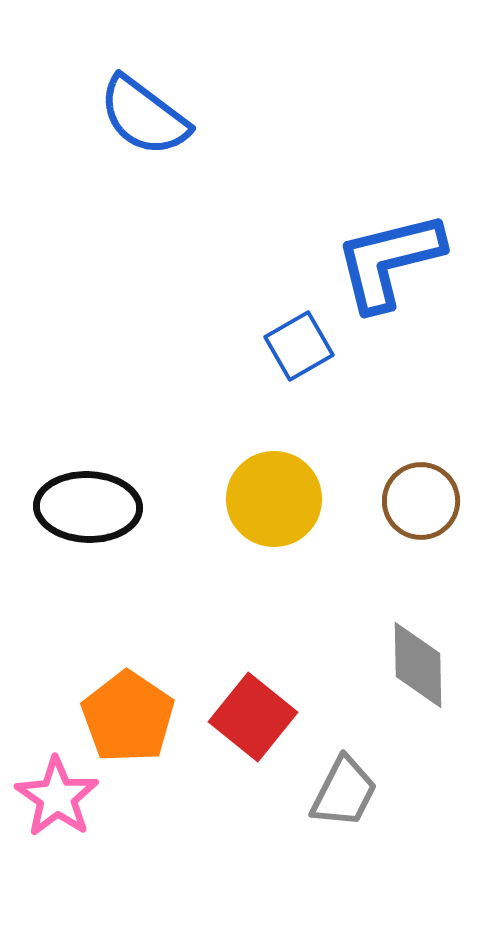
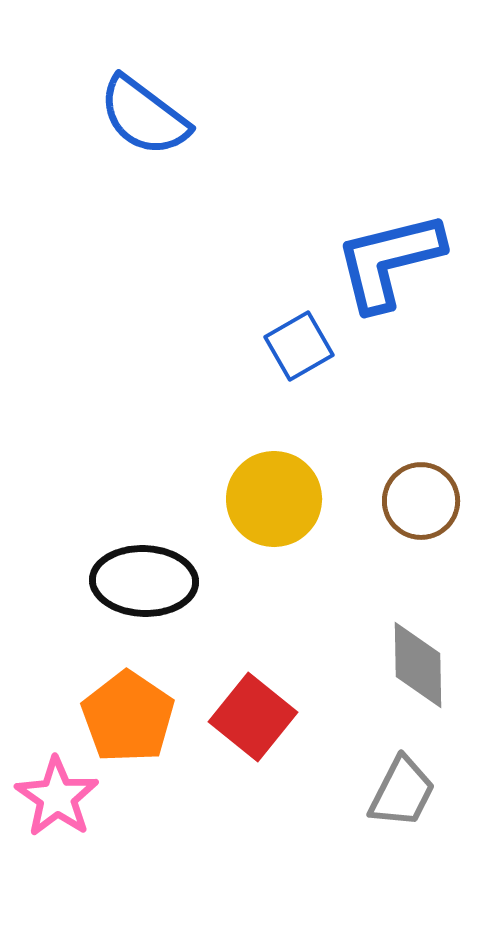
black ellipse: moved 56 px right, 74 px down
gray trapezoid: moved 58 px right
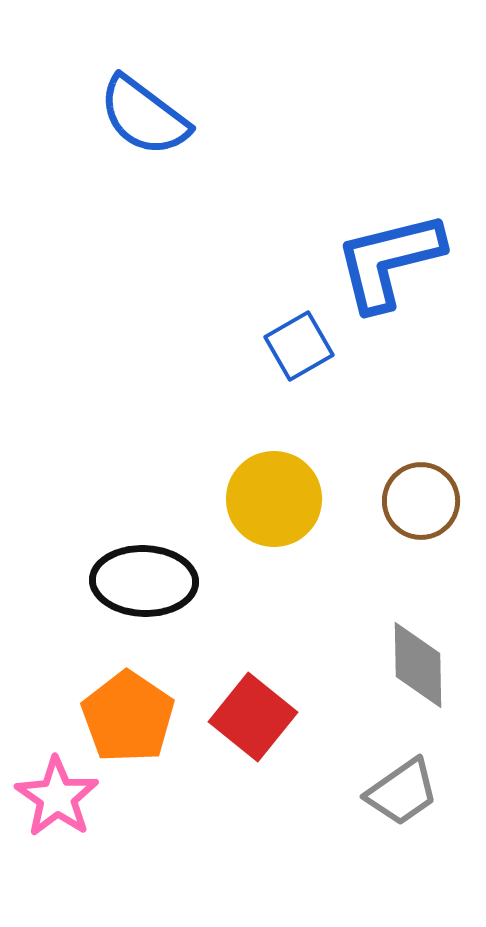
gray trapezoid: rotated 28 degrees clockwise
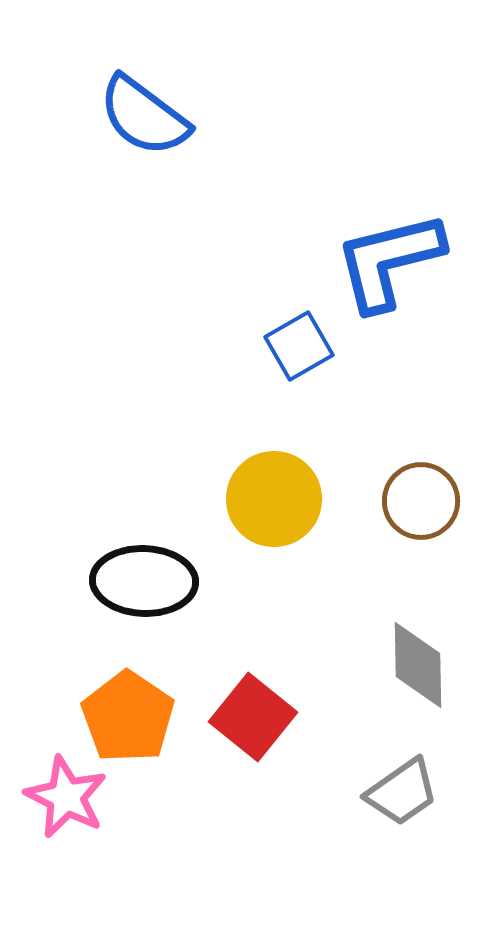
pink star: moved 9 px right; rotated 8 degrees counterclockwise
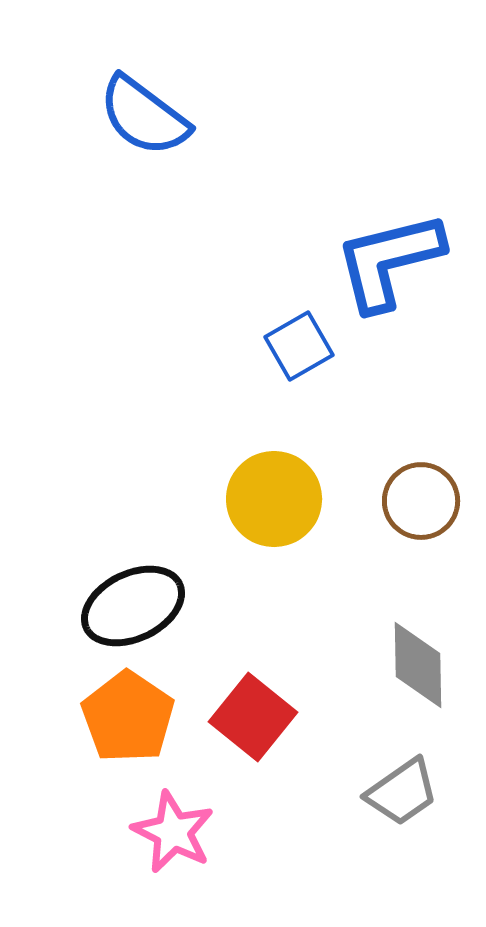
black ellipse: moved 11 px left, 25 px down; rotated 28 degrees counterclockwise
pink star: moved 107 px right, 35 px down
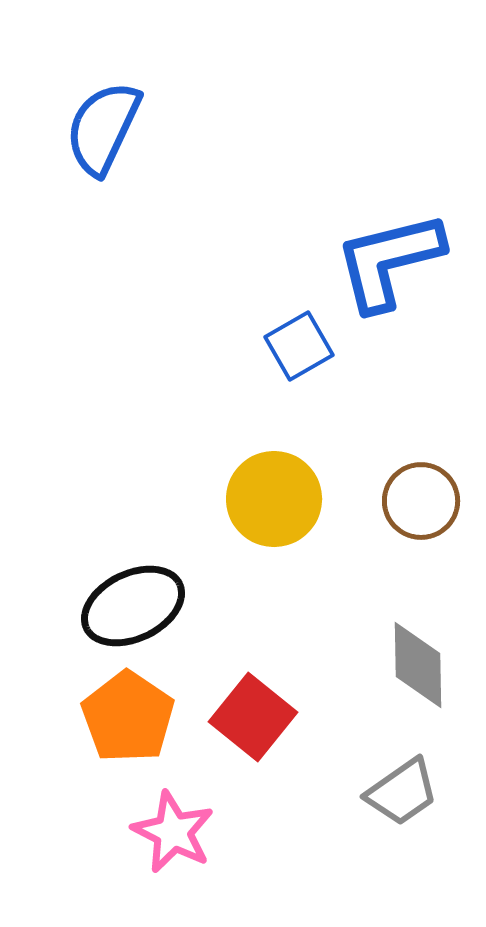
blue semicircle: moved 41 px left, 12 px down; rotated 78 degrees clockwise
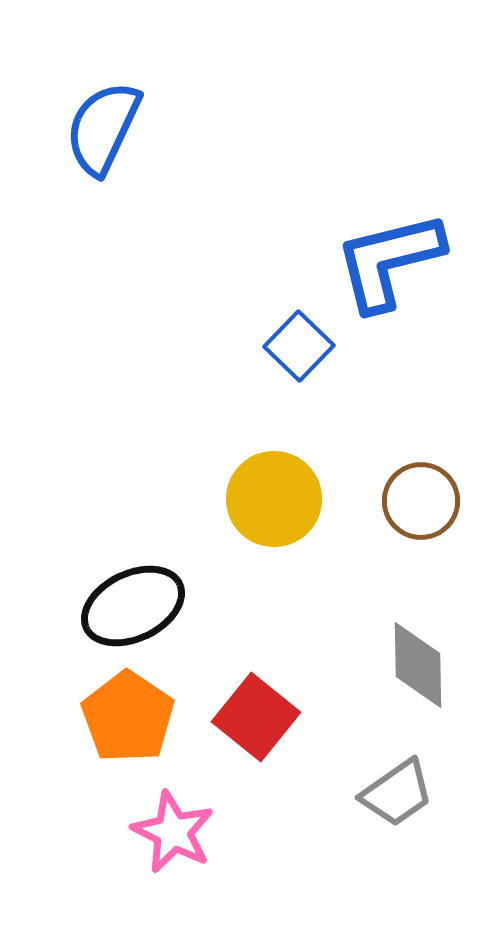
blue square: rotated 16 degrees counterclockwise
red square: moved 3 px right
gray trapezoid: moved 5 px left, 1 px down
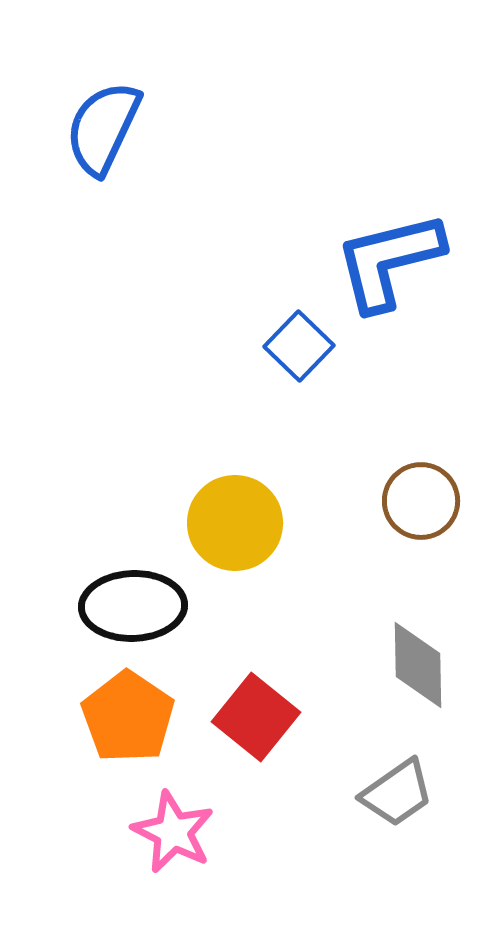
yellow circle: moved 39 px left, 24 px down
black ellipse: rotated 24 degrees clockwise
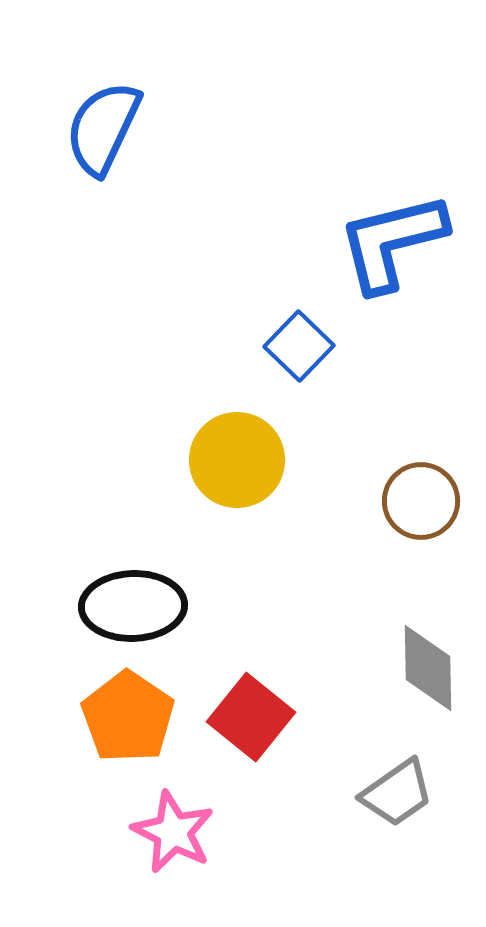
blue L-shape: moved 3 px right, 19 px up
yellow circle: moved 2 px right, 63 px up
gray diamond: moved 10 px right, 3 px down
red square: moved 5 px left
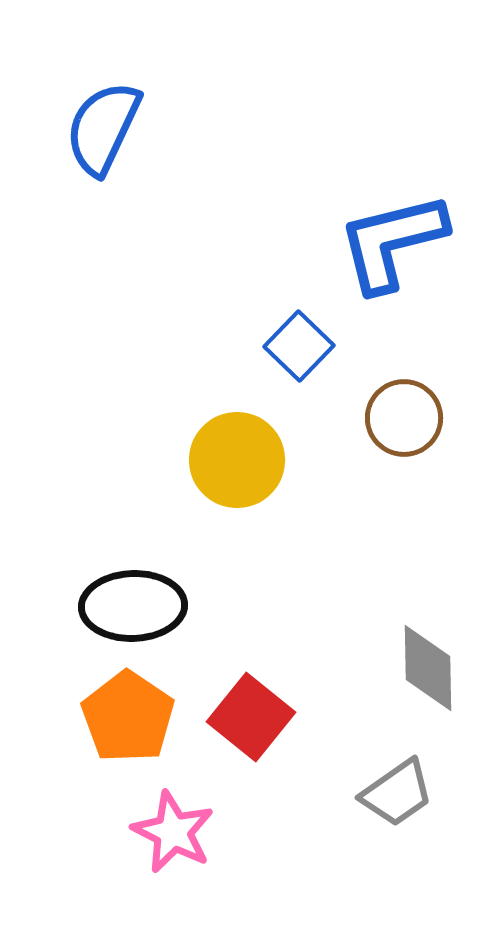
brown circle: moved 17 px left, 83 px up
